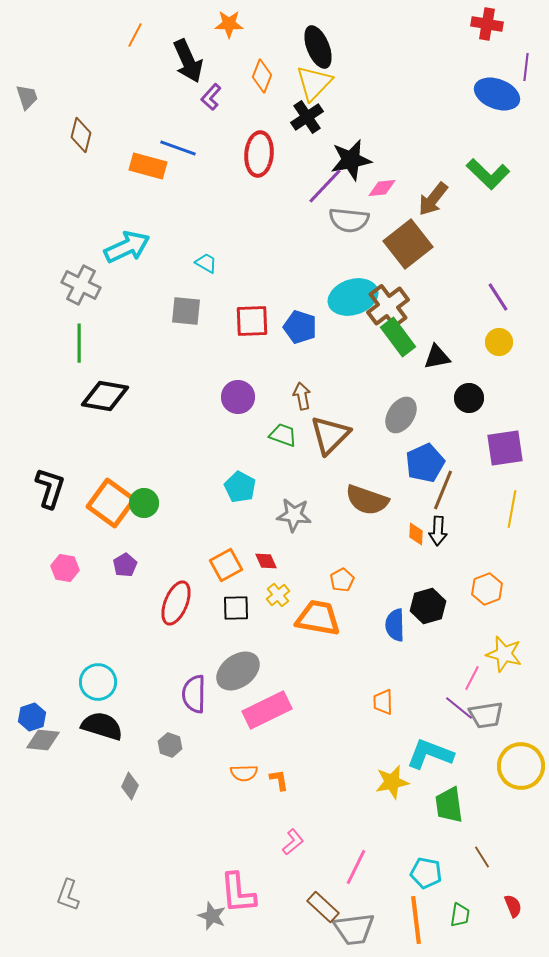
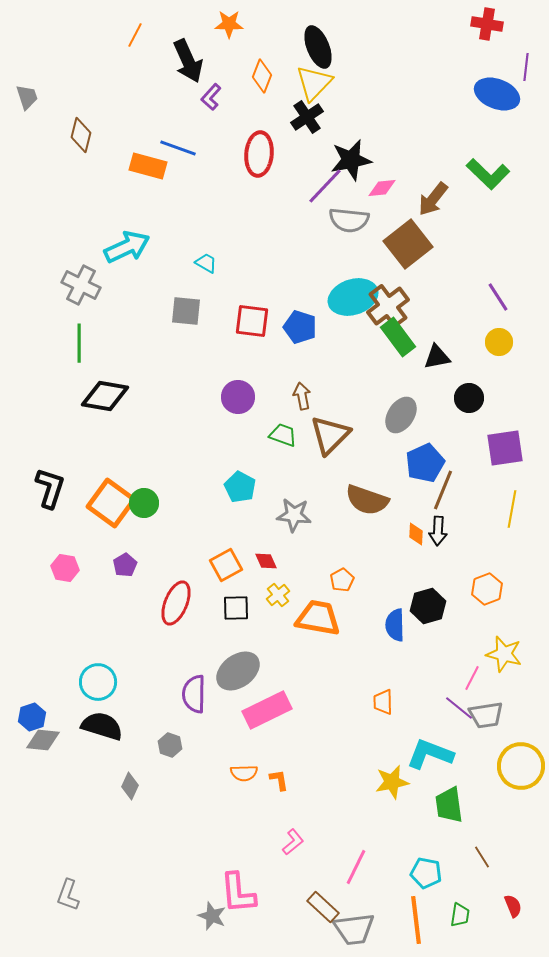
red square at (252, 321): rotated 9 degrees clockwise
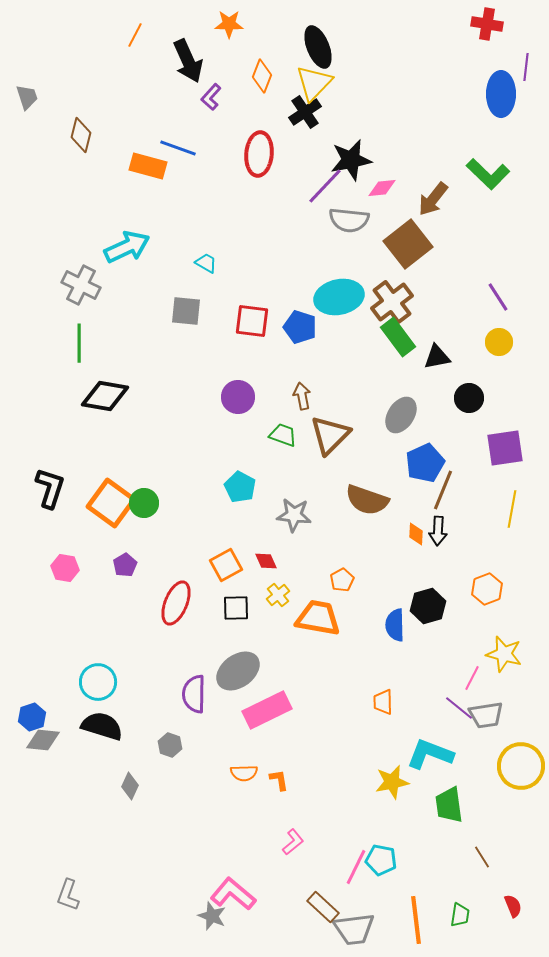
blue ellipse at (497, 94): moved 4 px right; rotated 69 degrees clockwise
black cross at (307, 117): moved 2 px left, 5 px up
cyan ellipse at (353, 297): moved 14 px left; rotated 6 degrees clockwise
brown cross at (388, 306): moved 4 px right, 4 px up
cyan pentagon at (426, 873): moved 45 px left, 13 px up
pink L-shape at (238, 893): moved 5 px left, 1 px down; rotated 135 degrees clockwise
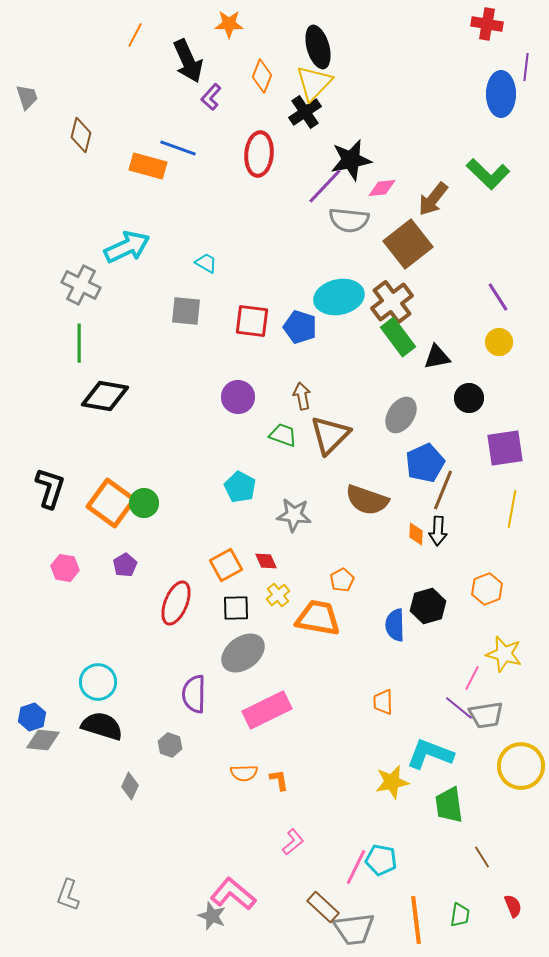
black ellipse at (318, 47): rotated 6 degrees clockwise
gray ellipse at (238, 671): moved 5 px right, 18 px up
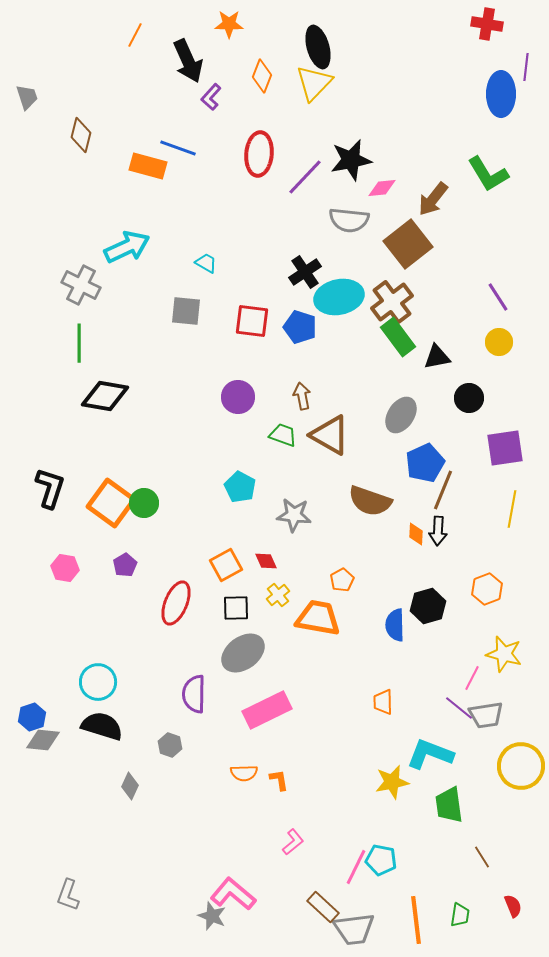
black cross at (305, 112): moved 160 px down
green L-shape at (488, 174): rotated 15 degrees clockwise
purple line at (325, 186): moved 20 px left, 9 px up
brown triangle at (330, 435): rotated 45 degrees counterclockwise
brown semicircle at (367, 500): moved 3 px right, 1 px down
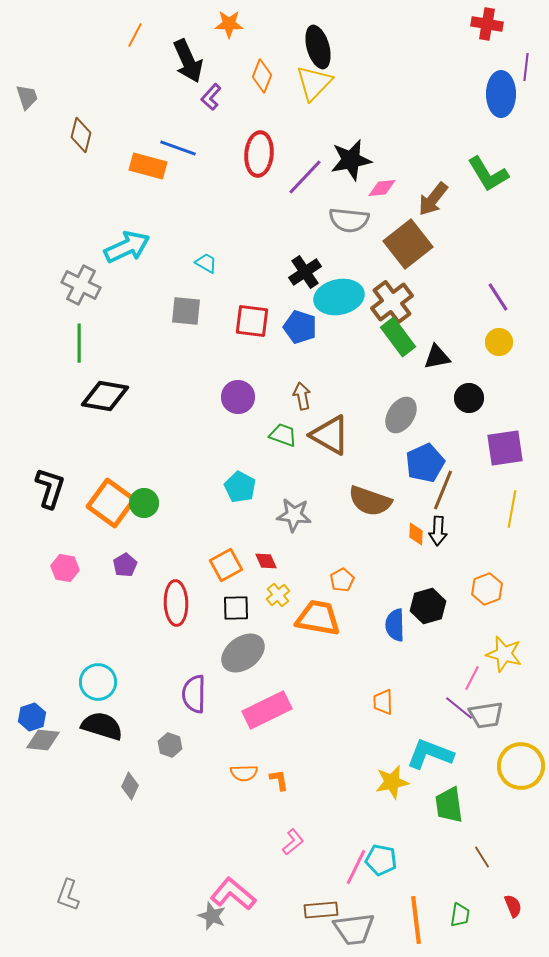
red ellipse at (176, 603): rotated 24 degrees counterclockwise
brown rectangle at (323, 907): moved 2 px left, 3 px down; rotated 48 degrees counterclockwise
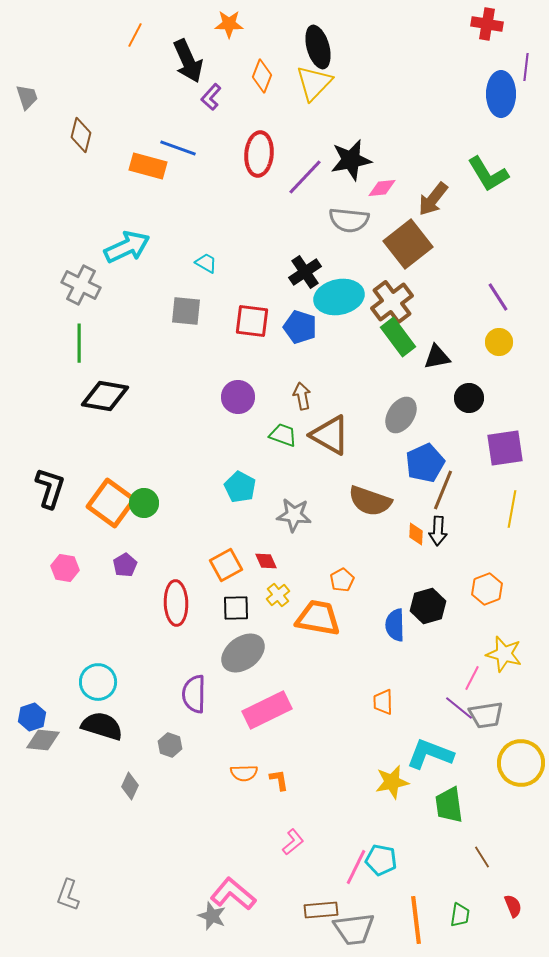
yellow circle at (521, 766): moved 3 px up
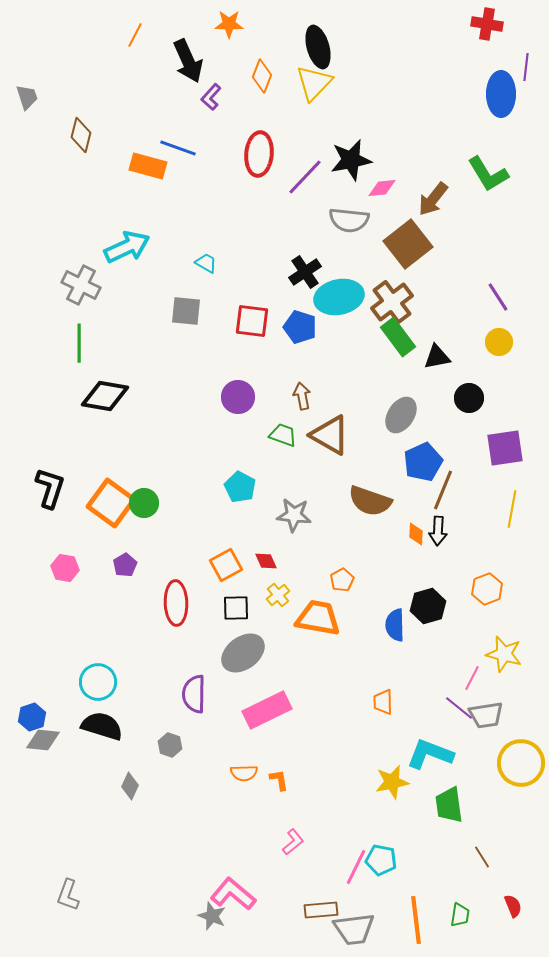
blue pentagon at (425, 463): moved 2 px left, 1 px up
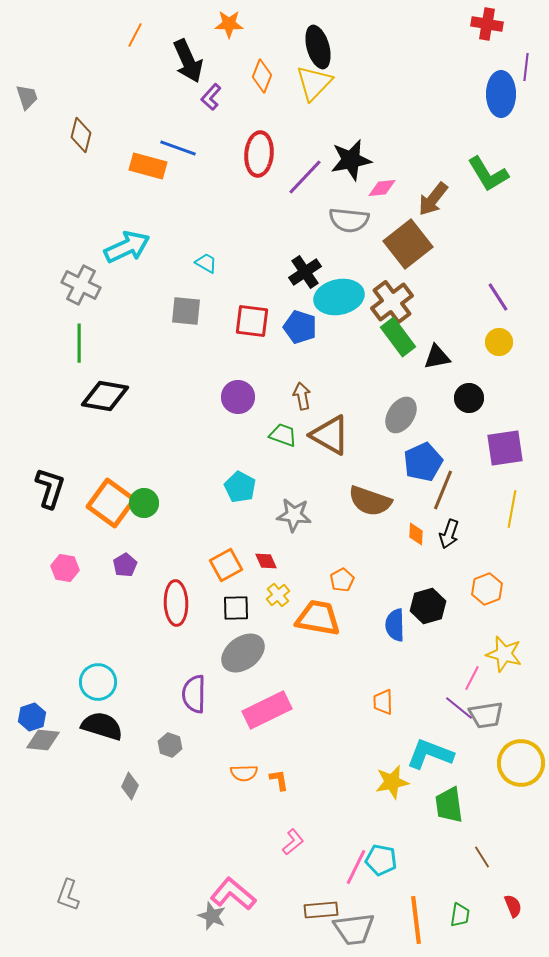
black arrow at (438, 531): moved 11 px right, 3 px down; rotated 16 degrees clockwise
